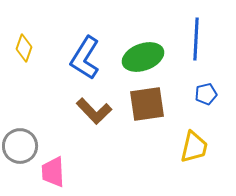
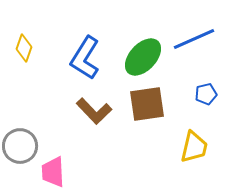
blue line: moved 2 px left; rotated 63 degrees clockwise
green ellipse: rotated 27 degrees counterclockwise
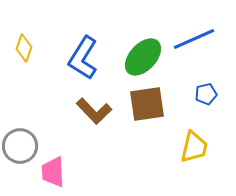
blue L-shape: moved 2 px left
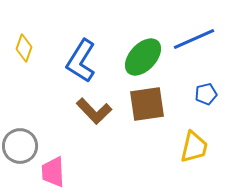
blue L-shape: moved 2 px left, 3 px down
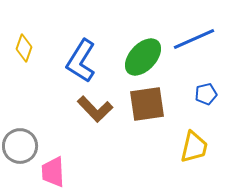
brown L-shape: moved 1 px right, 2 px up
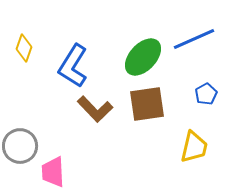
blue L-shape: moved 8 px left, 5 px down
blue pentagon: rotated 15 degrees counterclockwise
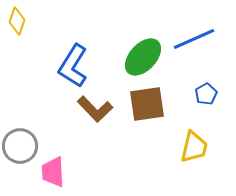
yellow diamond: moved 7 px left, 27 px up
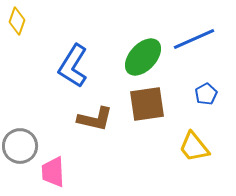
brown L-shape: moved 10 px down; rotated 33 degrees counterclockwise
yellow trapezoid: rotated 128 degrees clockwise
